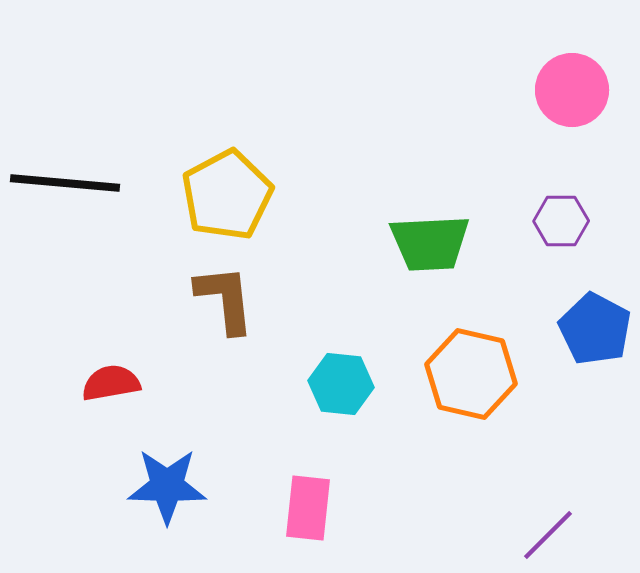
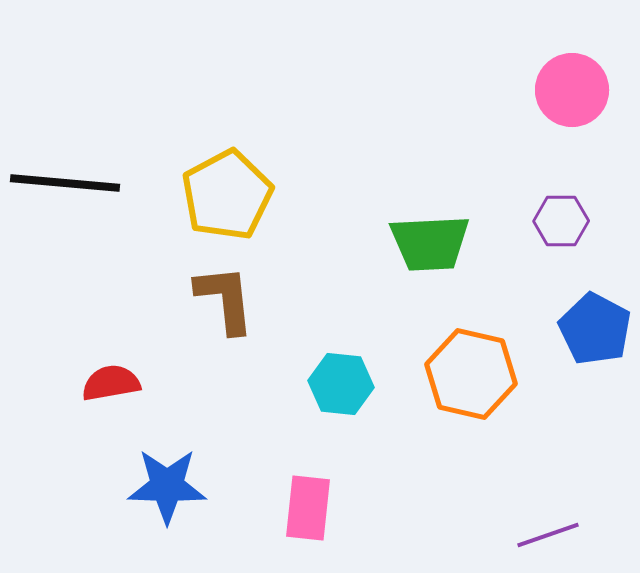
purple line: rotated 26 degrees clockwise
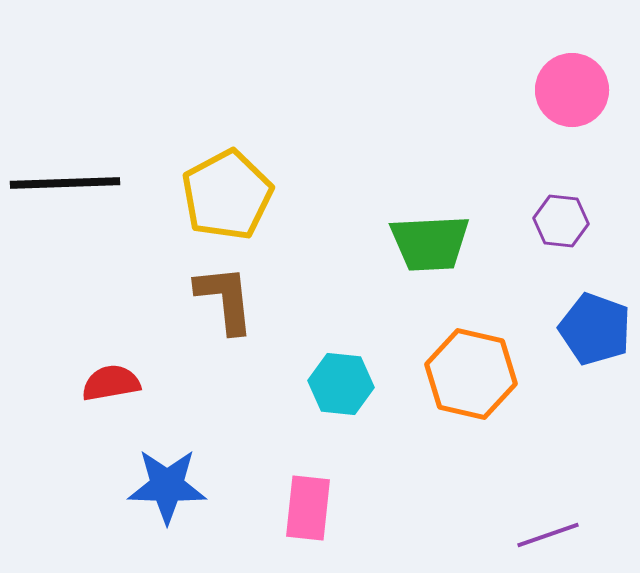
black line: rotated 7 degrees counterclockwise
purple hexagon: rotated 6 degrees clockwise
blue pentagon: rotated 8 degrees counterclockwise
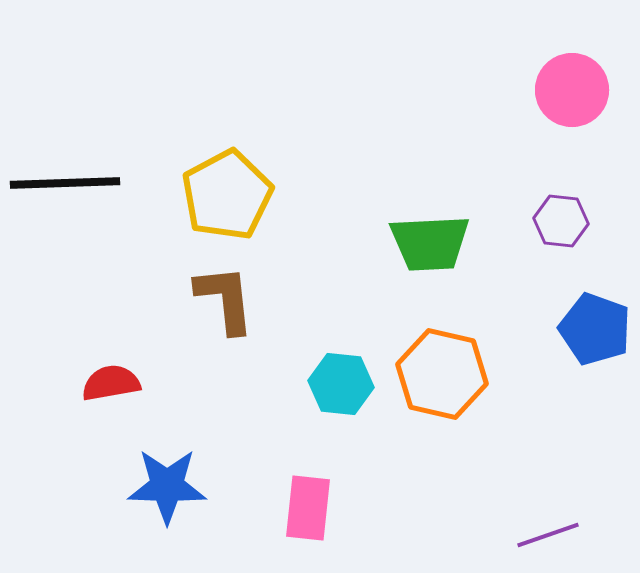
orange hexagon: moved 29 px left
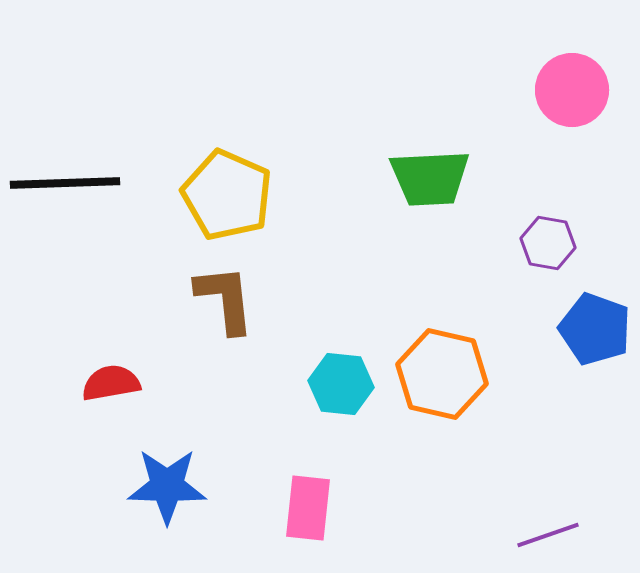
yellow pentagon: rotated 20 degrees counterclockwise
purple hexagon: moved 13 px left, 22 px down; rotated 4 degrees clockwise
green trapezoid: moved 65 px up
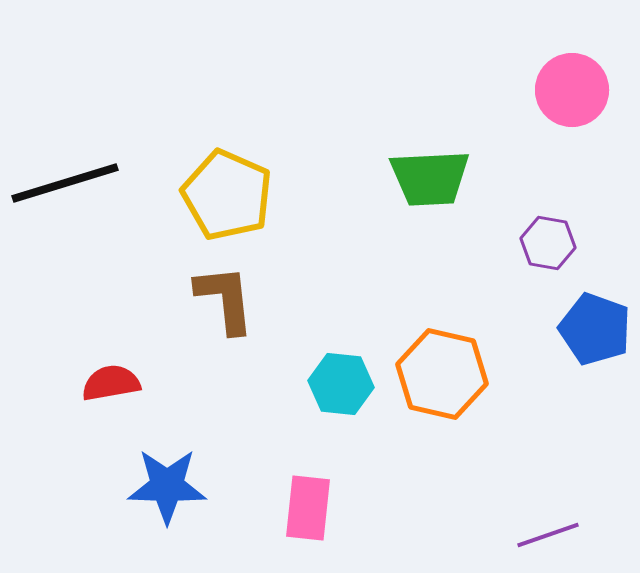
black line: rotated 15 degrees counterclockwise
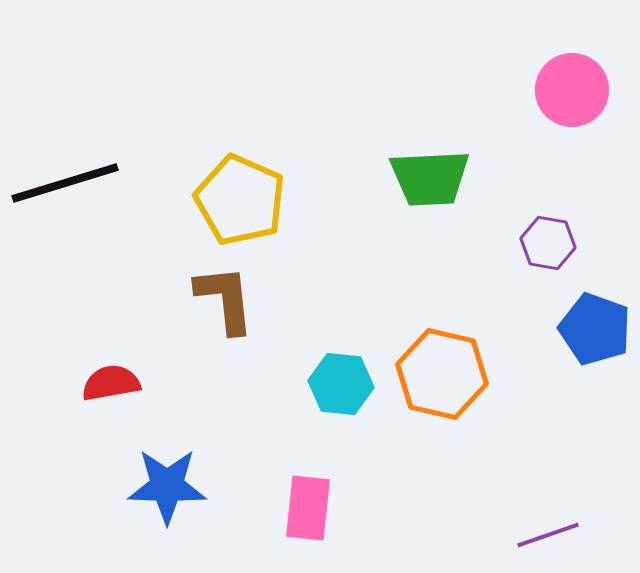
yellow pentagon: moved 13 px right, 5 px down
